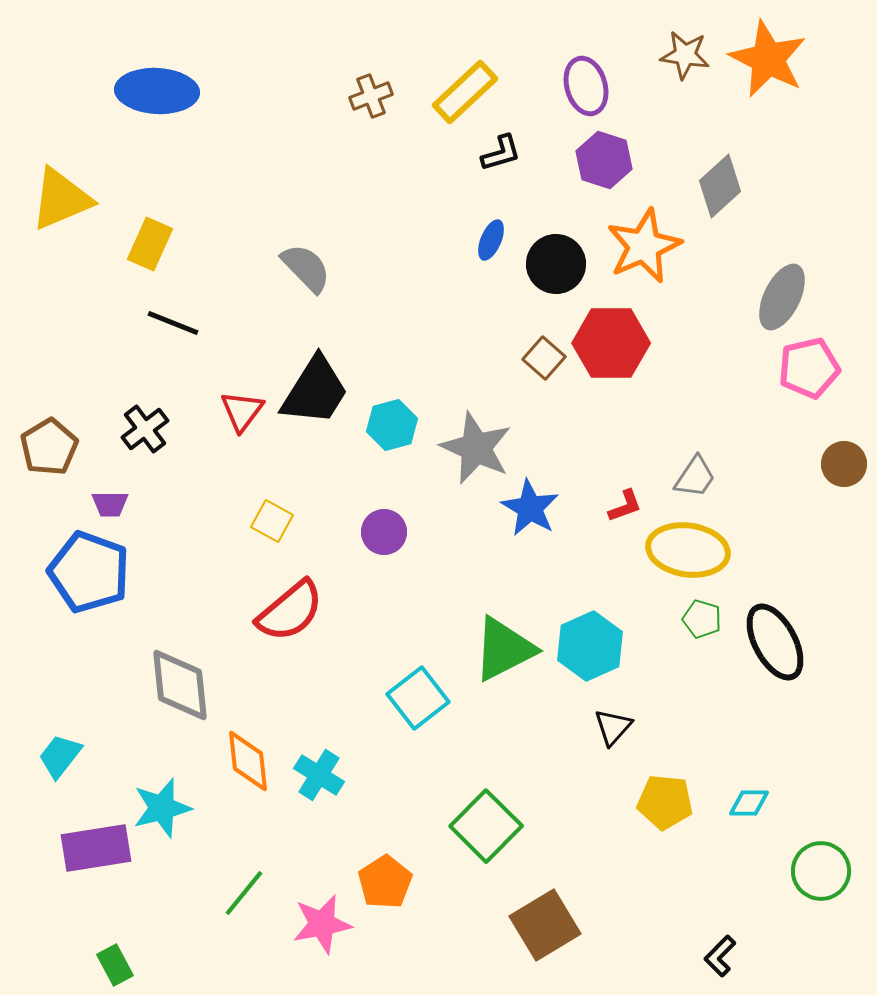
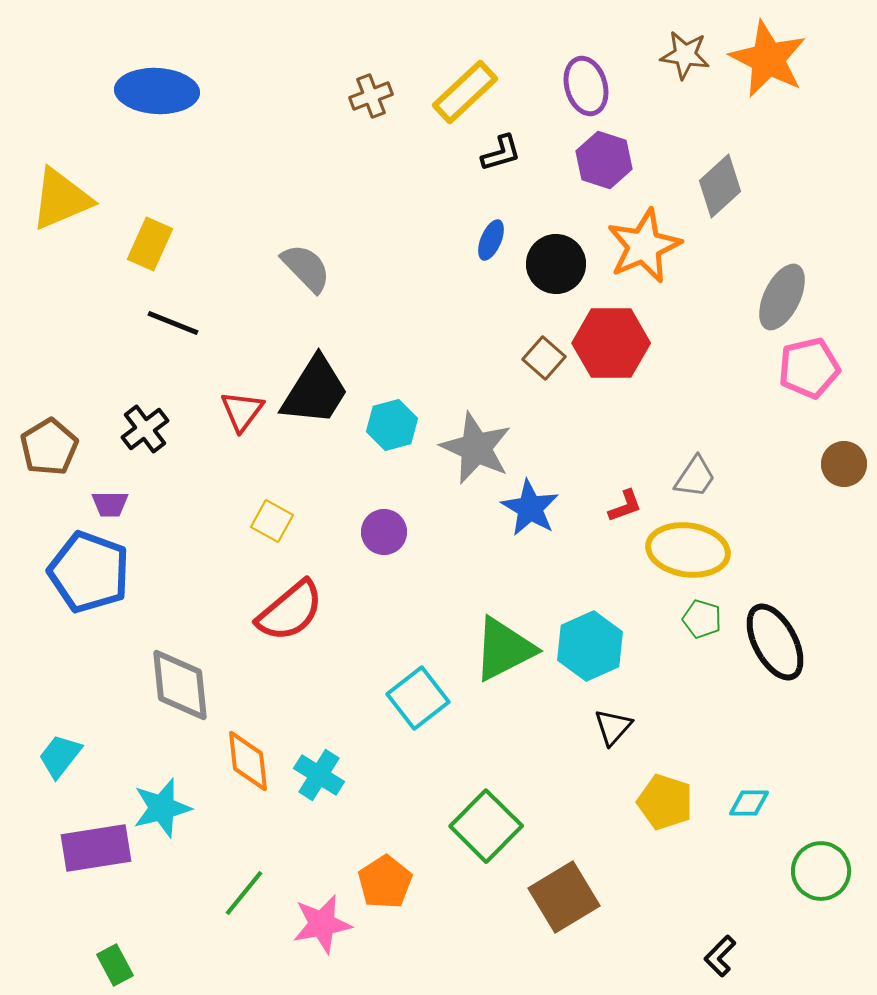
yellow pentagon at (665, 802): rotated 12 degrees clockwise
brown square at (545, 925): moved 19 px right, 28 px up
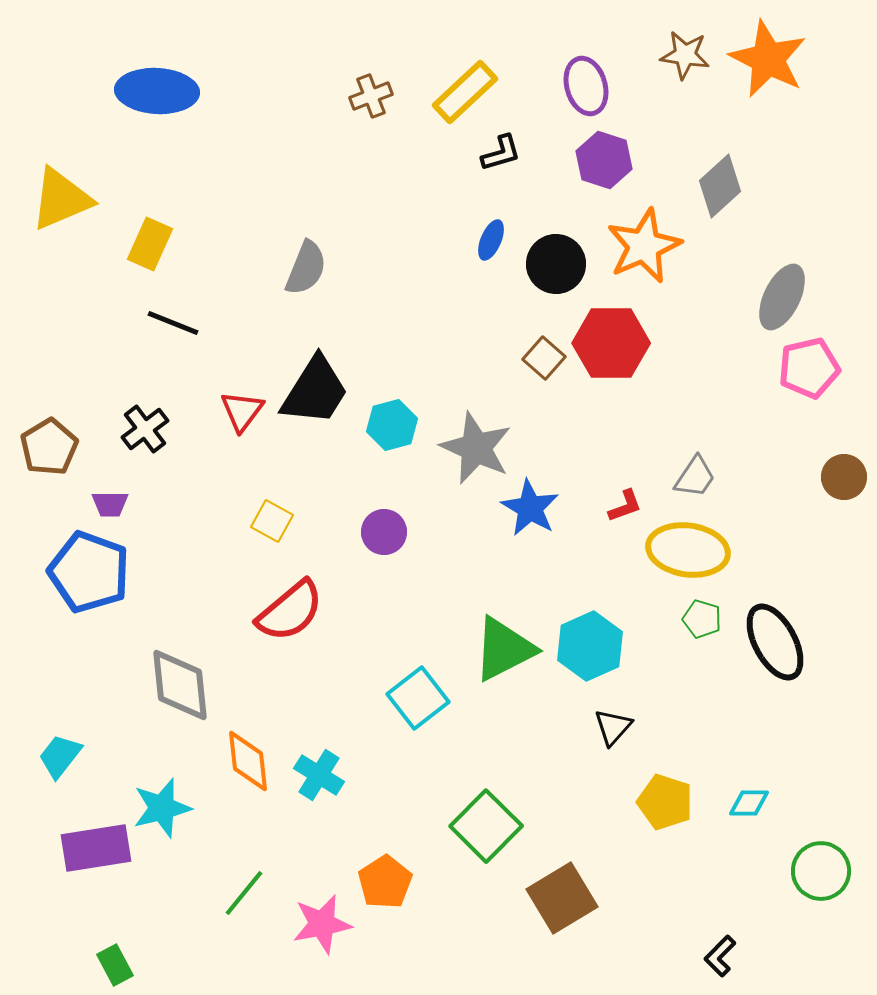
gray semicircle at (306, 268): rotated 66 degrees clockwise
brown circle at (844, 464): moved 13 px down
brown square at (564, 897): moved 2 px left, 1 px down
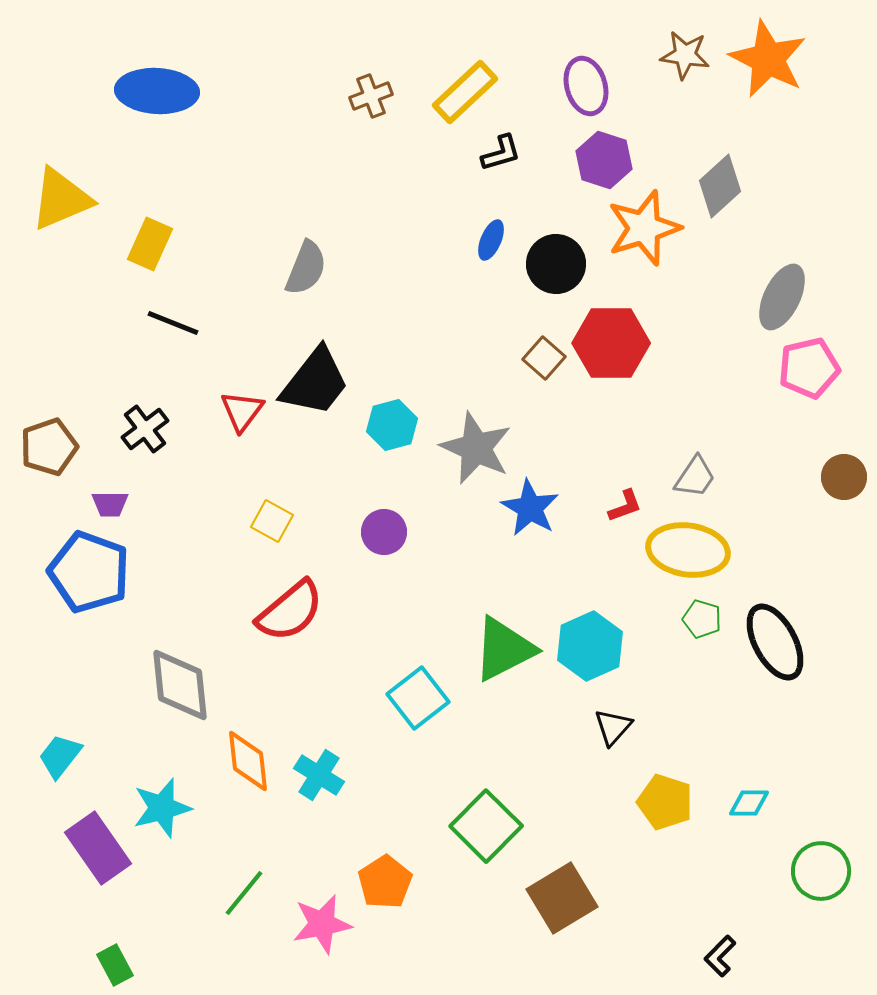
orange star at (644, 246): moved 18 px up; rotated 6 degrees clockwise
black trapezoid at (315, 391): moved 9 px up; rotated 6 degrees clockwise
brown pentagon at (49, 447): rotated 12 degrees clockwise
purple rectangle at (96, 848): moved 2 px right; rotated 64 degrees clockwise
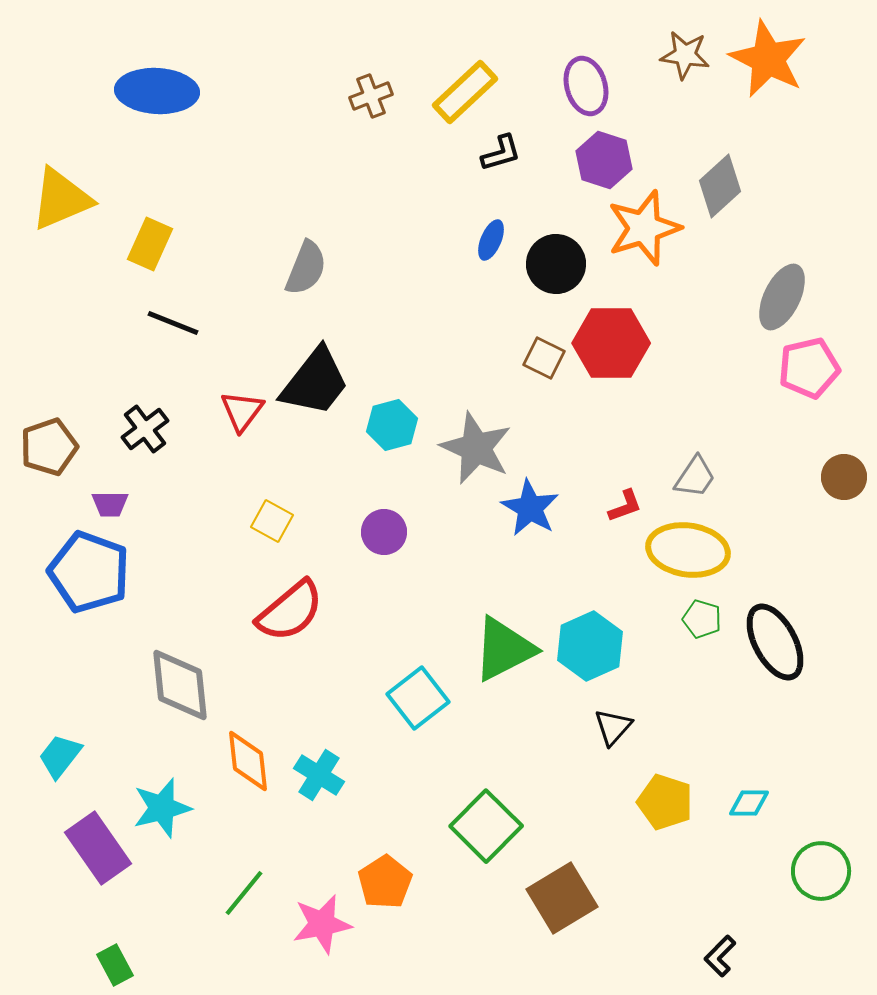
brown square at (544, 358): rotated 15 degrees counterclockwise
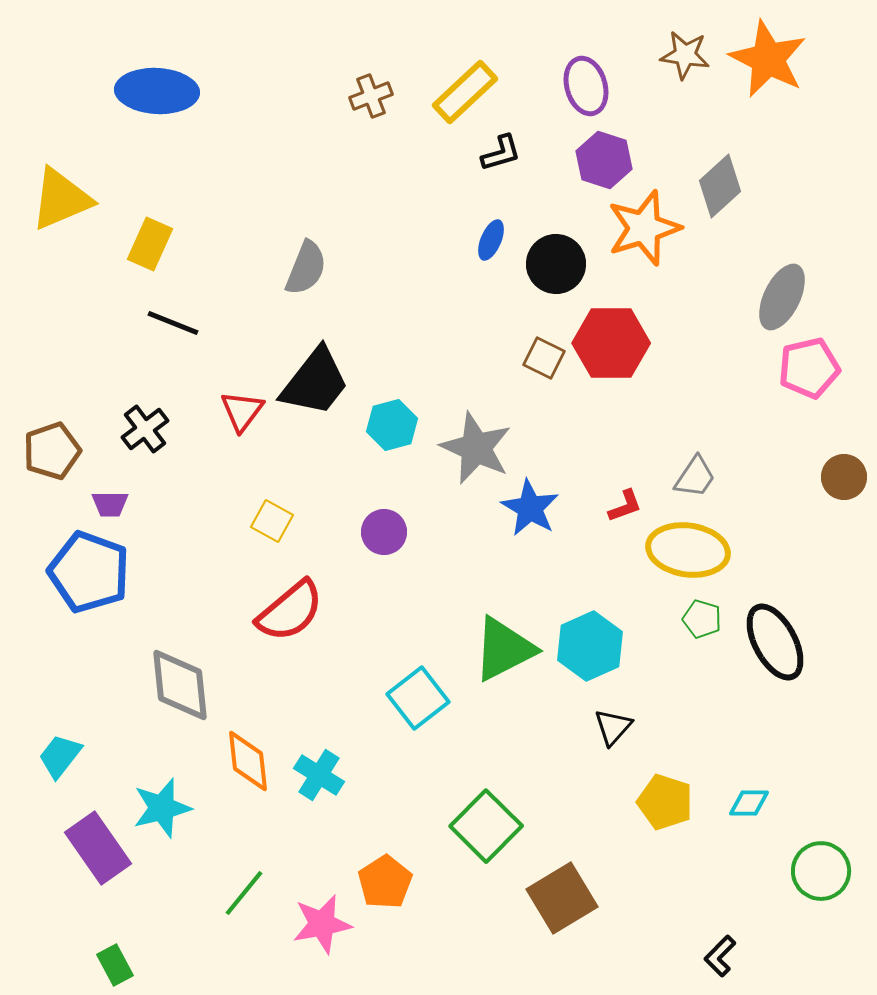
brown pentagon at (49, 447): moved 3 px right, 4 px down
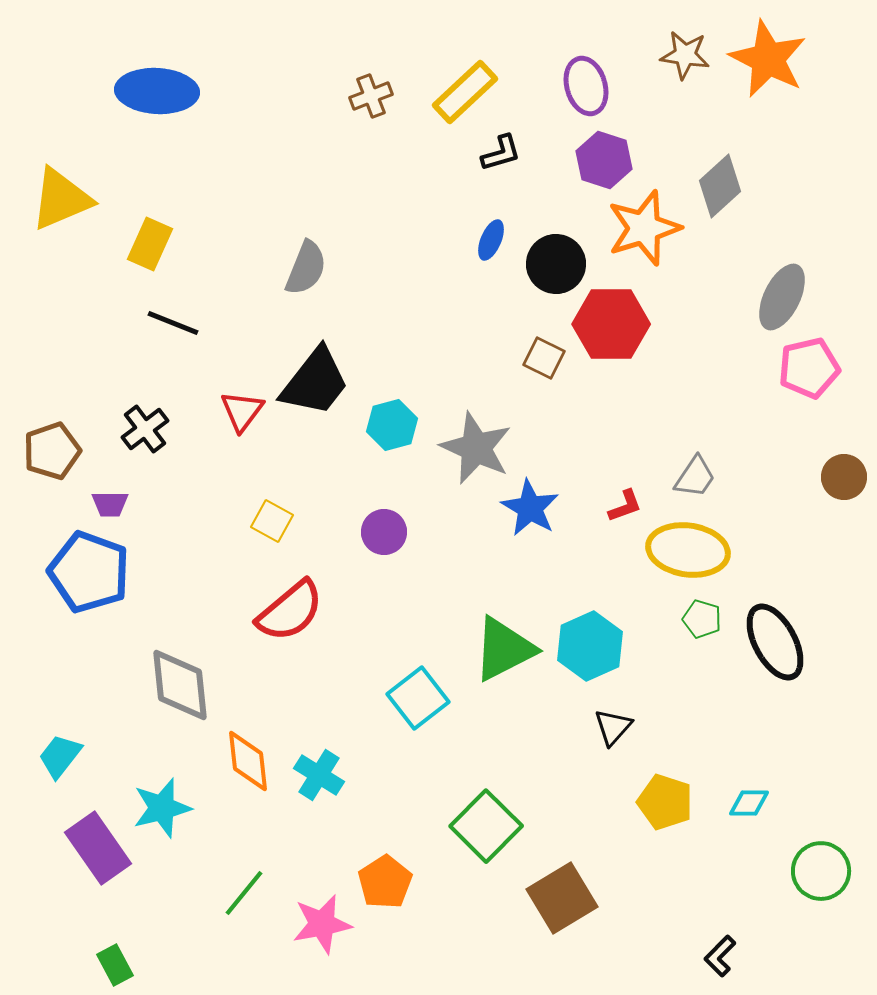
red hexagon at (611, 343): moved 19 px up
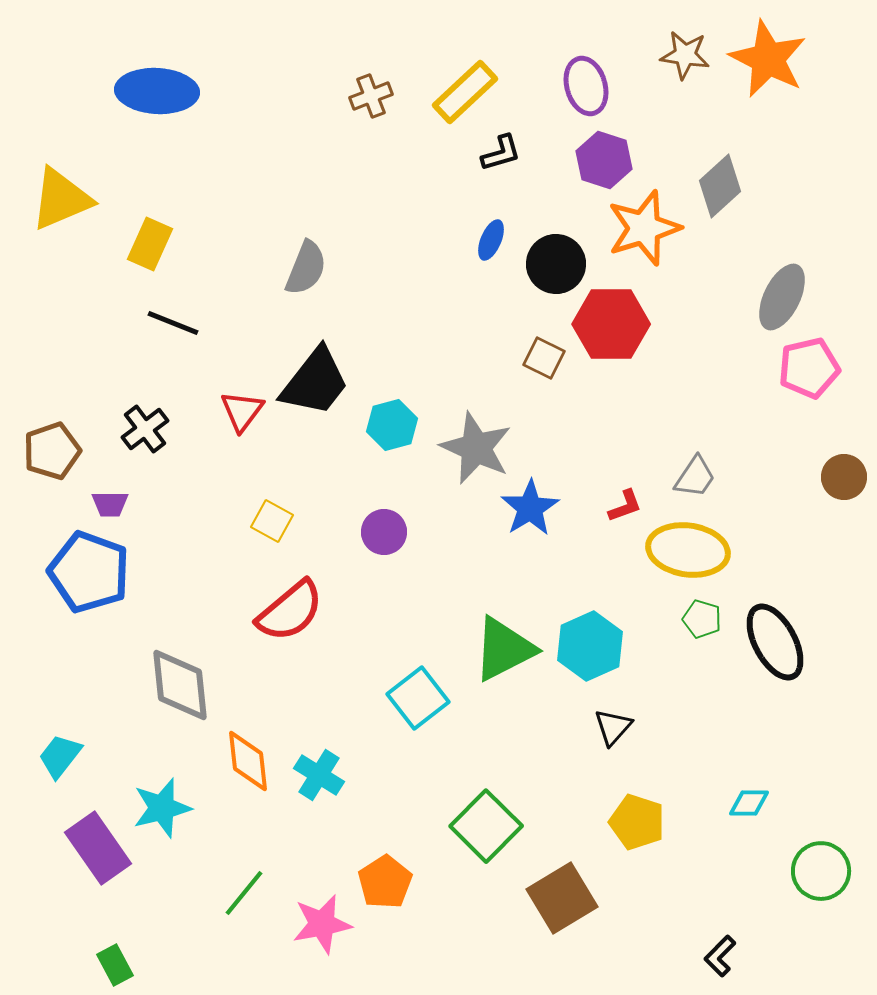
blue star at (530, 508): rotated 10 degrees clockwise
yellow pentagon at (665, 802): moved 28 px left, 20 px down
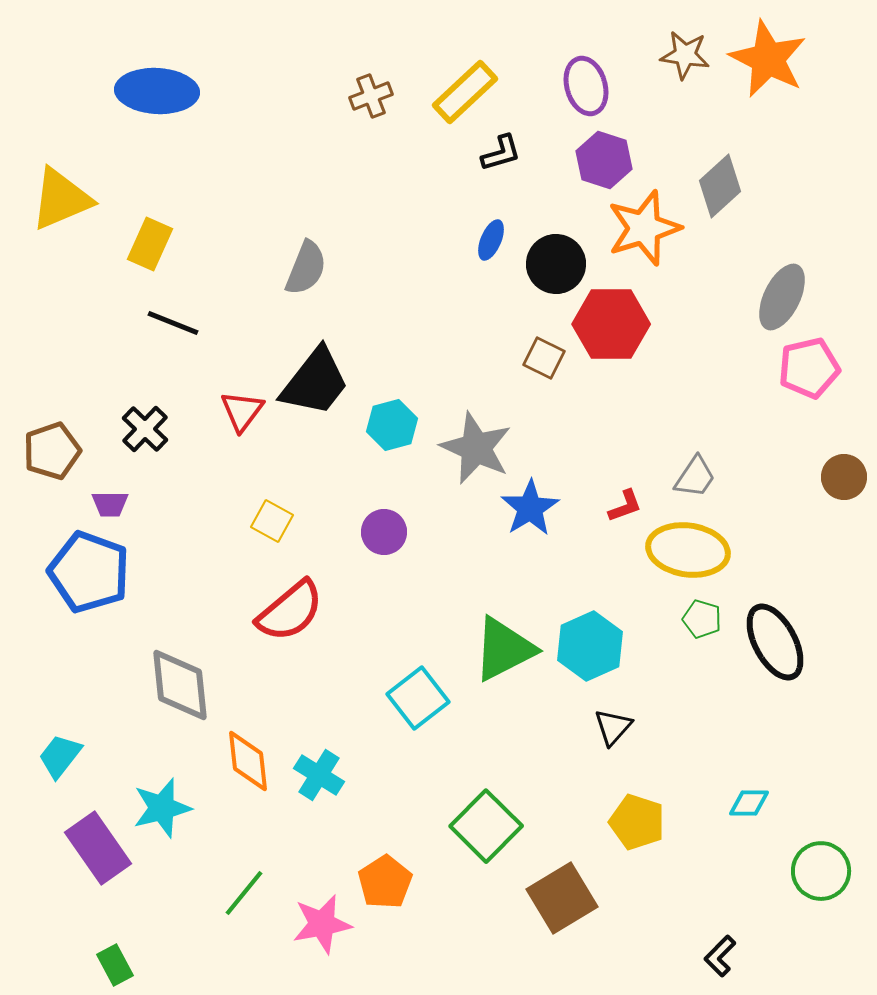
black cross at (145, 429): rotated 9 degrees counterclockwise
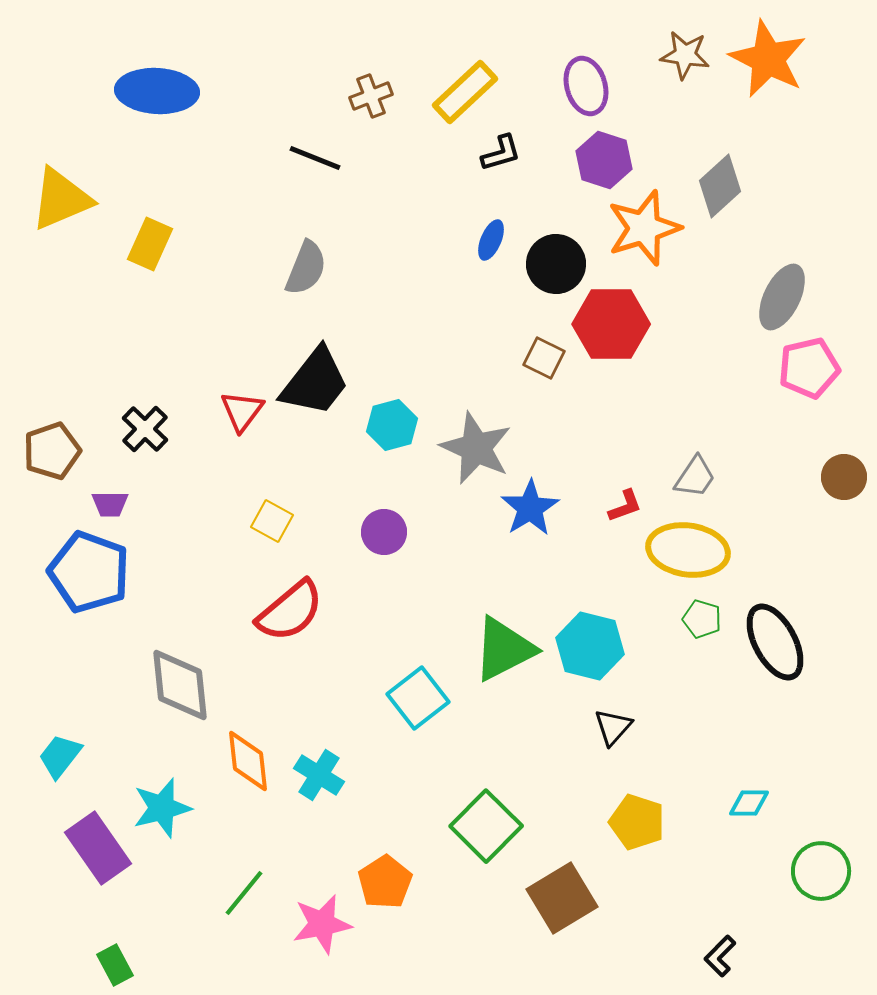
black line at (173, 323): moved 142 px right, 165 px up
cyan hexagon at (590, 646): rotated 22 degrees counterclockwise
